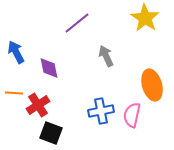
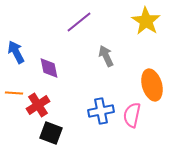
yellow star: moved 1 px right, 3 px down
purple line: moved 2 px right, 1 px up
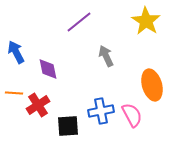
purple diamond: moved 1 px left, 1 px down
pink semicircle: rotated 140 degrees clockwise
black square: moved 17 px right, 7 px up; rotated 25 degrees counterclockwise
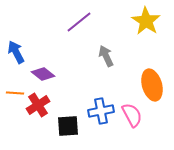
purple diamond: moved 5 px left, 5 px down; rotated 40 degrees counterclockwise
orange line: moved 1 px right
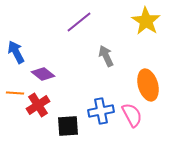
orange ellipse: moved 4 px left
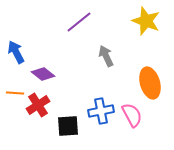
yellow star: rotated 12 degrees counterclockwise
orange ellipse: moved 2 px right, 2 px up
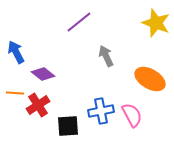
yellow star: moved 10 px right, 2 px down
orange ellipse: moved 4 px up; rotated 44 degrees counterclockwise
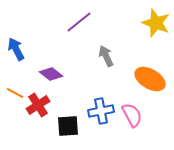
blue arrow: moved 3 px up
purple diamond: moved 8 px right
orange line: rotated 24 degrees clockwise
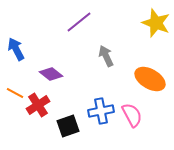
black square: rotated 15 degrees counterclockwise
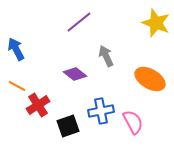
purple diamond: moved 24 px right
orange line: moved 2 px right, 7 px up
pink semicircle: moved 1 px right, 7 px down
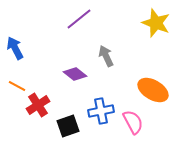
purple line: moved 3 px up
blue arrow: moved 1 px left, 1 px up
orange ellipse: moved 3 px right, 11 px down
